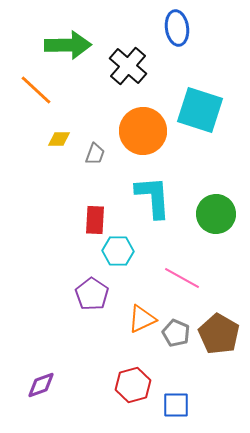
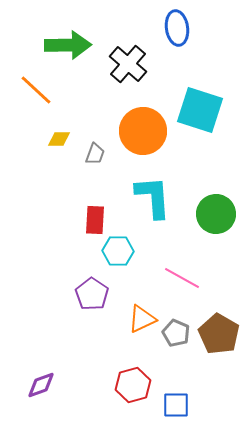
black cross: moved 2 px up
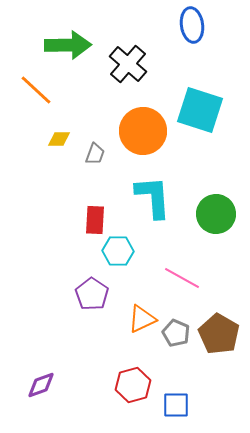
blue ellipse: moved 15 px right, 3 px up
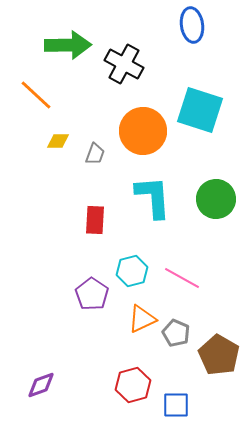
black cross: moved 4 px left; rotated 12 degrees counterclockwise
orange line: moved 5 px down
yellow diamond: moved 1 px left, 2 px down
green circle: moved 15 px up
cyan hexagon: moved 14 px right, 20 px down; rotated 16 degrees counterclockwise
brown pentagon: moved 21 px down
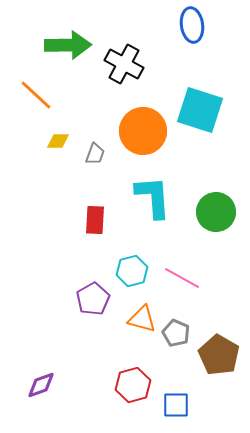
green circle: moved 13 px down
purple pentagon: moved 1 px right, 5 px down; rotated 8 degrees clockwise
orange triangle: rotated 40 degrees clockwise
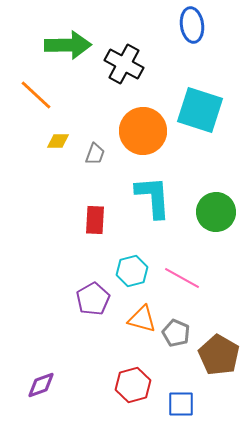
blue square: moved 5 px right, 1 px up
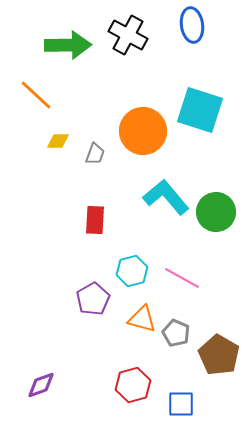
black cross: moved 4 px right, 29 px up
cyan L-shape: moved 13 px right; rotated 36 degrees counterclockwise
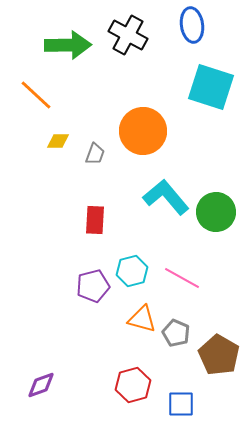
cyan square: moved 11 px right, 23 px up
purple pentagon: moved 13 px up; rotated 16 degrees clockwise
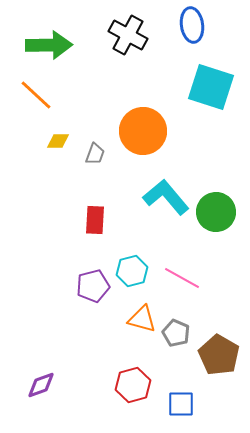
green arrow: moved 19 px left
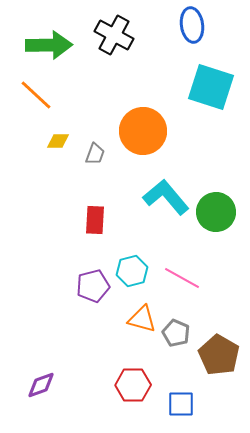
black cross: moved 14 px left
red hexagon: rotated 16 degrees clockwise
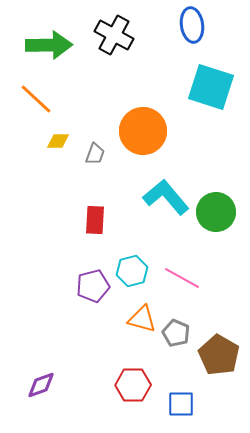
orange line: moved 4 px down
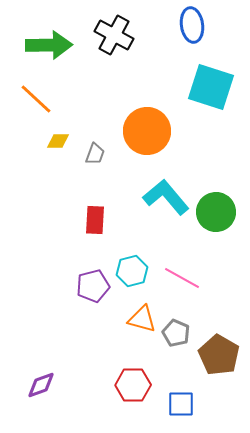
orange circle: moved 4 px right
